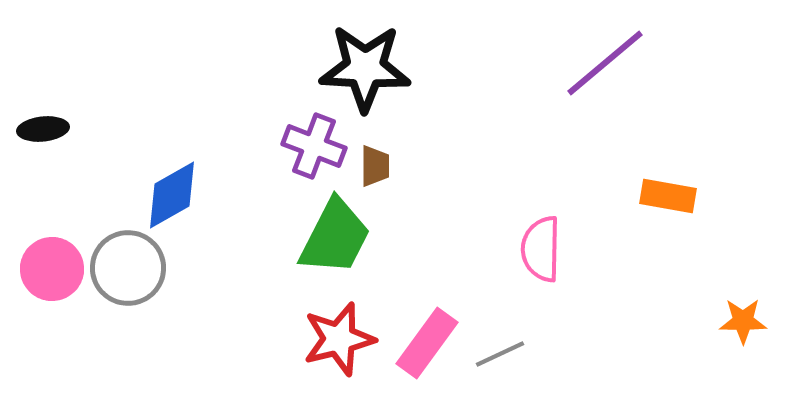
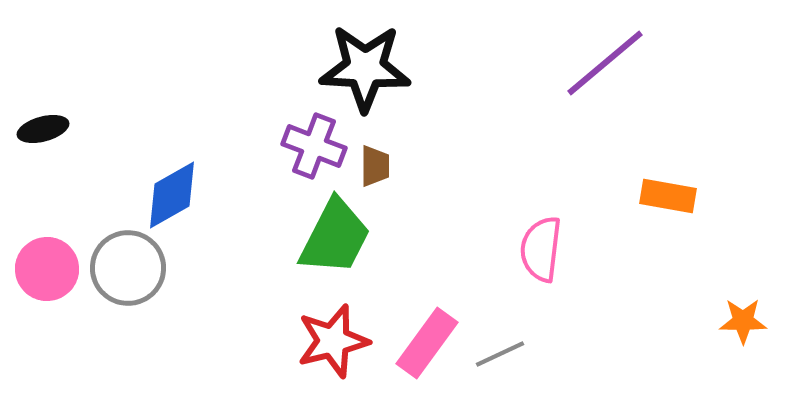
black ellipse: rotated 9 degrees counterclockwise
pink semicircle: rotated 6 degrees clockwise
pink circle: moved 5 px left
red star: moved 6 px left, 2 px down
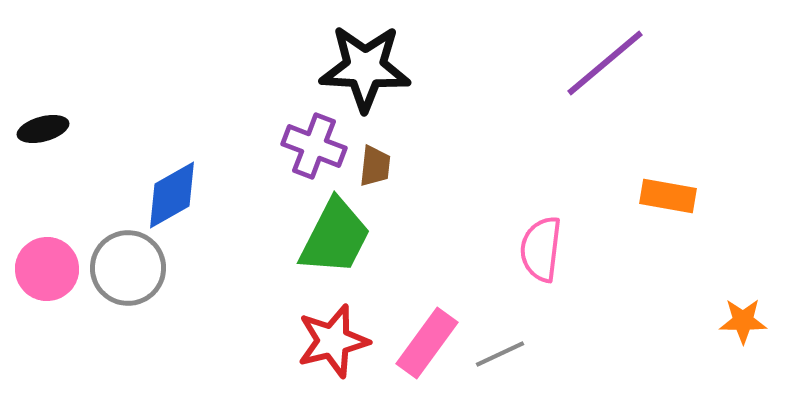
brown trapezoid: rotated 6 degrees clockwise
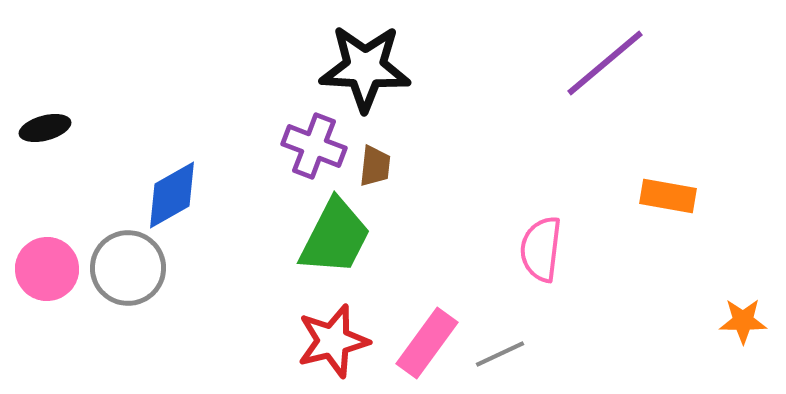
black ellipse: moved 2 px right, 1 px up
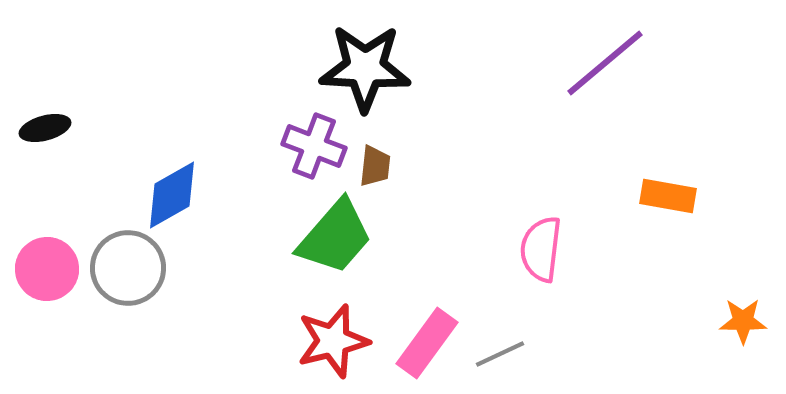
green trapezoid: rotated 14 degrees clockwise
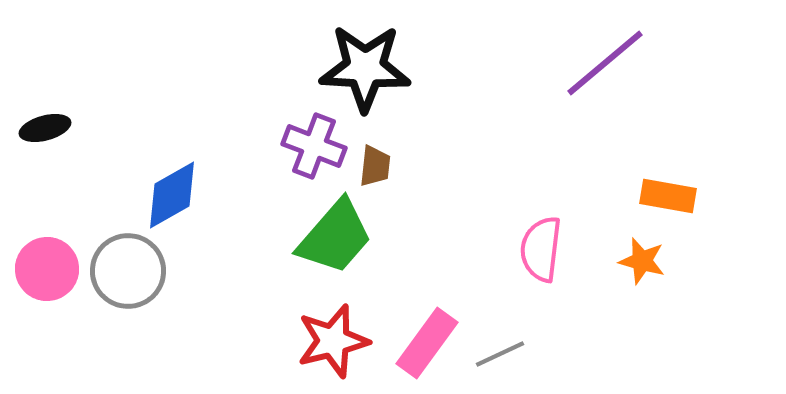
gray circle: moved 3 px down
orange star: moved 101 px left, 60 px up; rotated 15 degrees clockwise
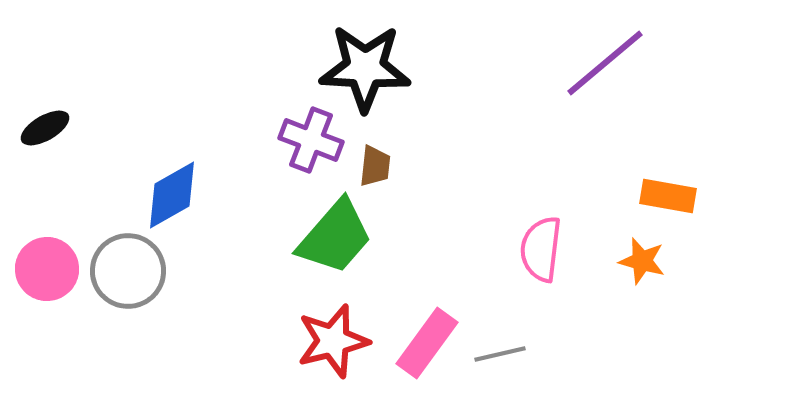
black ellipse: rotated 15 degrees counterclockwise
purple cross: moved 3 px left, 6 px up
gray line: rotated 12 degrees clockwise
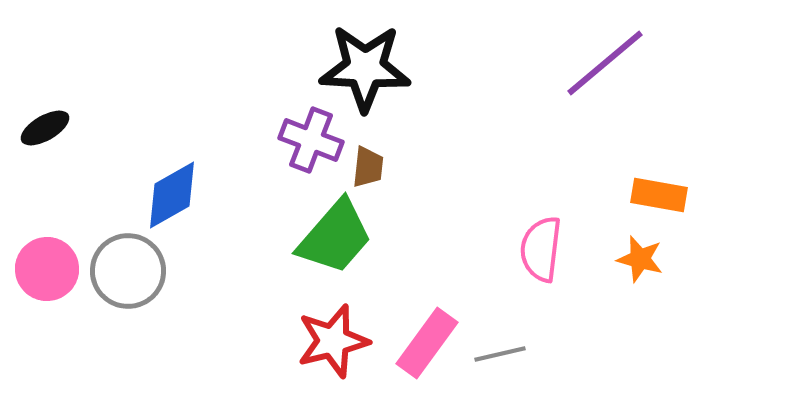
brown trapezoid: moved 7 px left, 1 px down
orange rectangle: moved 9 px left, 1 px up
orange star: moved 2 px left, 2 px up
